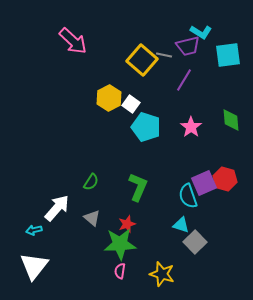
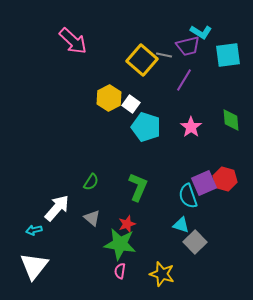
green star: rotated 12 degrees clockwise
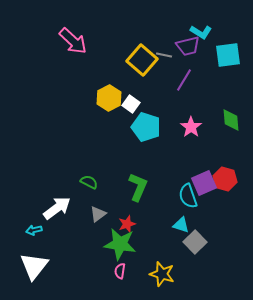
green semicircle: moved 2 px left; rotated 96 degrees counterclockwise
white arrow: rotated 12 degrees clockwise
gray triangle: moved 6 px right, 4 px up; rotated 42 degrees clockwise
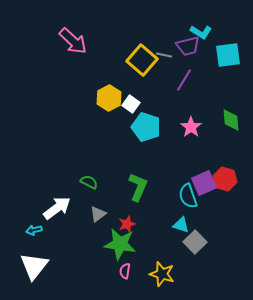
pink semicircle: moved 5 px right
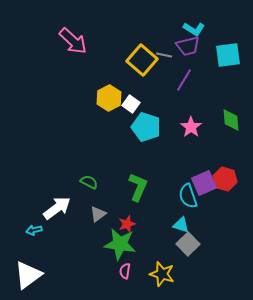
cyan L-shape: moved 7 px left, 3 px up
gray square: moved 7 px left, 2 px down
white triangle: moved 6 px left, 9 px down; rotated 16 degrees clockwise
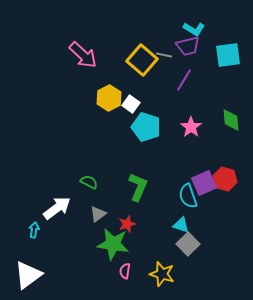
pink arrow: moved 10 px right, 14 px down
cyan arrow: rotated 112 degrees clockwise
green star: moved 7 px left
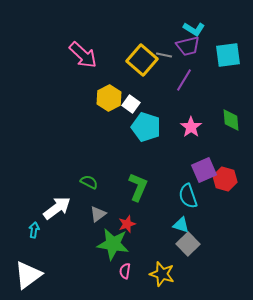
purple square: moved 13 px up
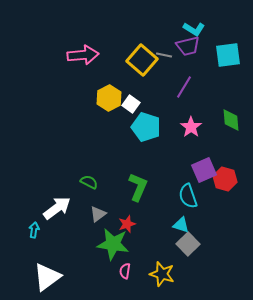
pink arrow: rotated 48 degrees counterclockwise
purple line: moved 7 px down
white triangle: moved 19 px right, 2 px down
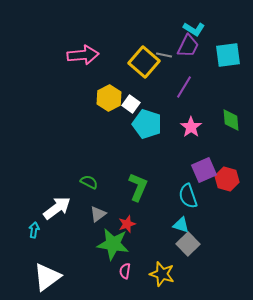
purple trapezoid: rotated 50 degrees counterclockwise
yellow square: moved 2 px right, 2 px down
cyan pentagon: moved 1 px right, 3 px up
red hexagon: moved 2 px right
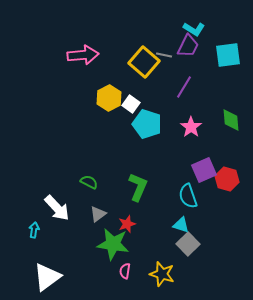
white arrow: rotated 84 degrees clockwise
